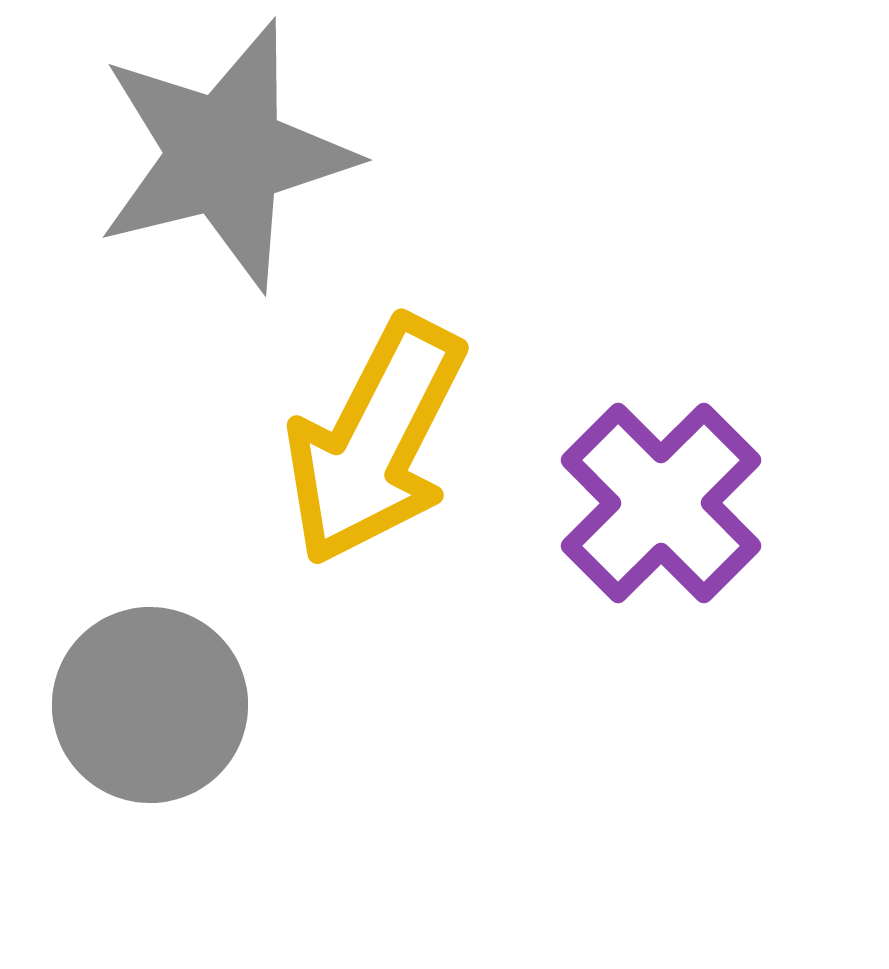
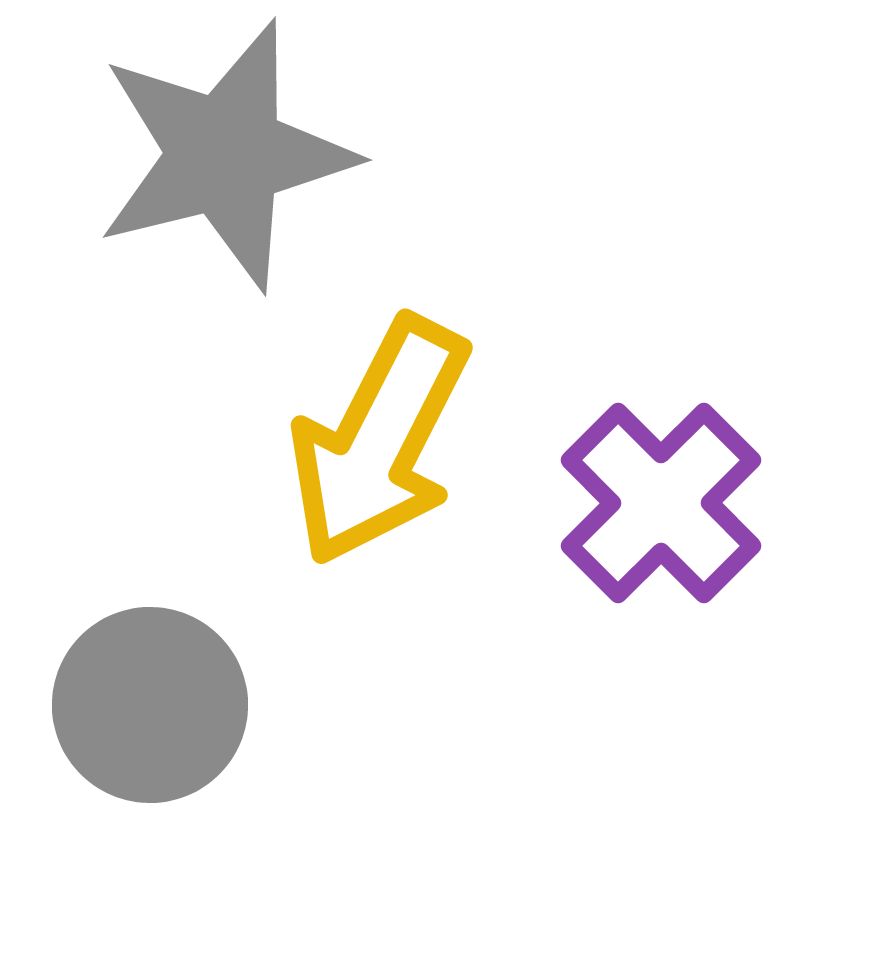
yellow arrow: moved 4 px right
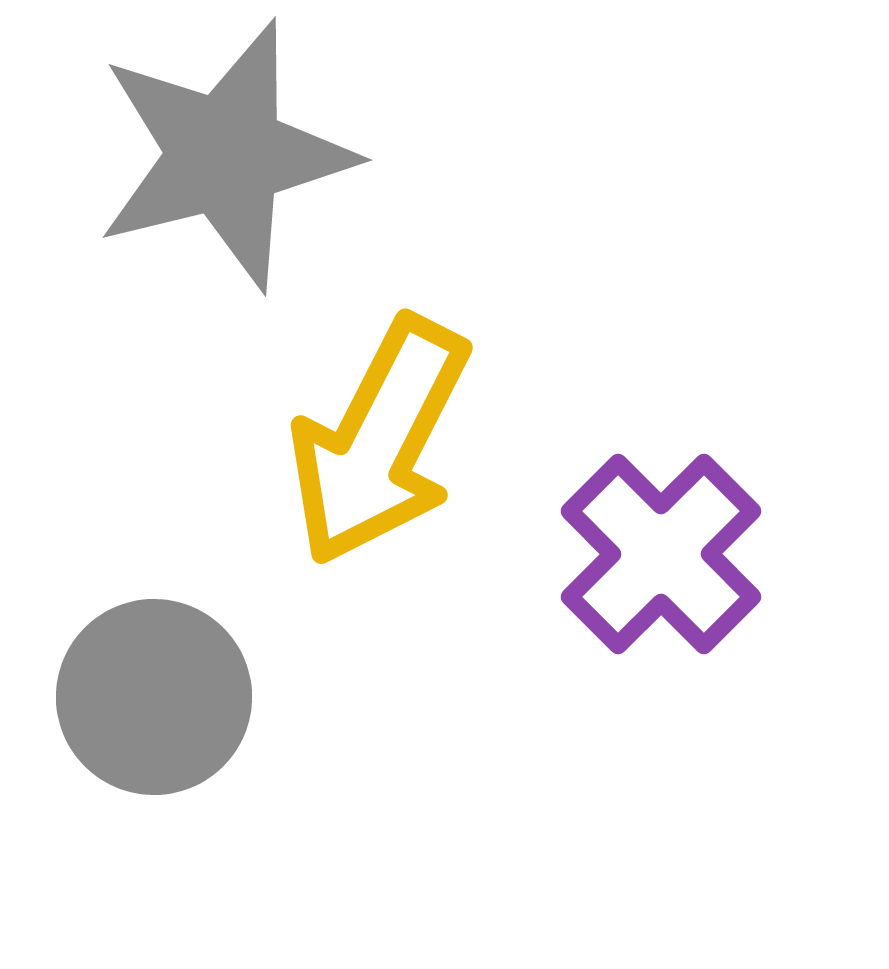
purple cross: moved 51 px down
gray circle: moved 4 px right, 8 px up
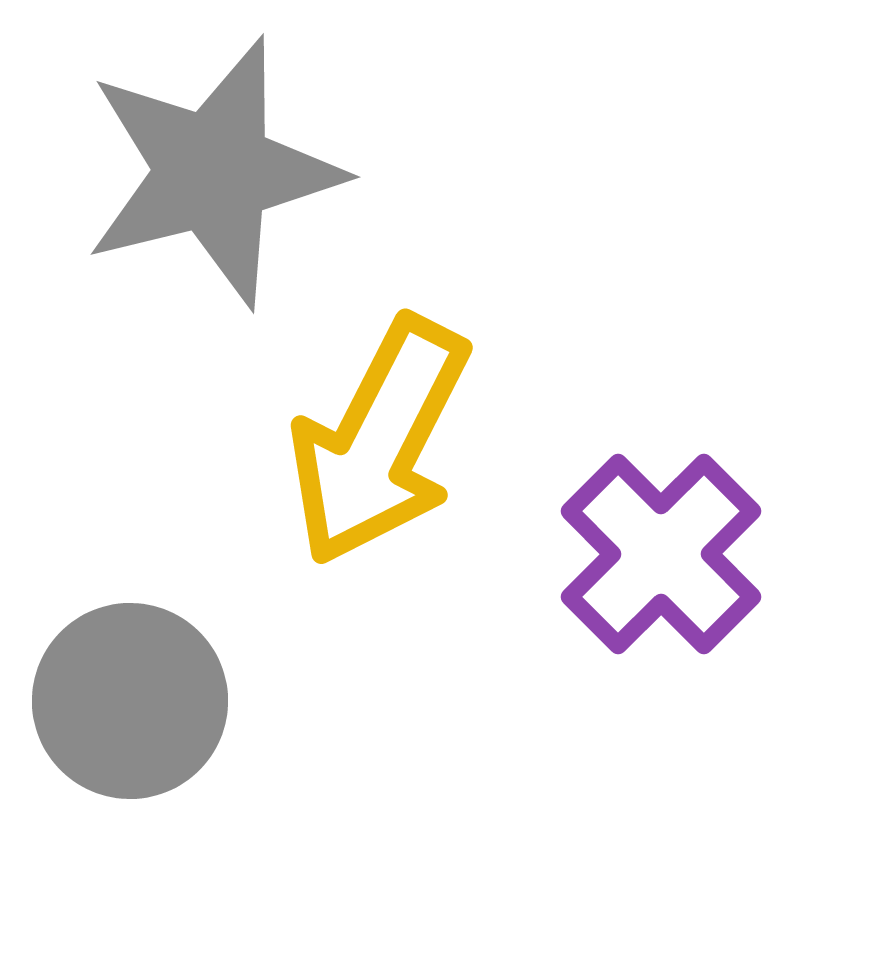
gray star: moved 12 px left, 17 px down
gray circle: moved 24 px left, 4 px down
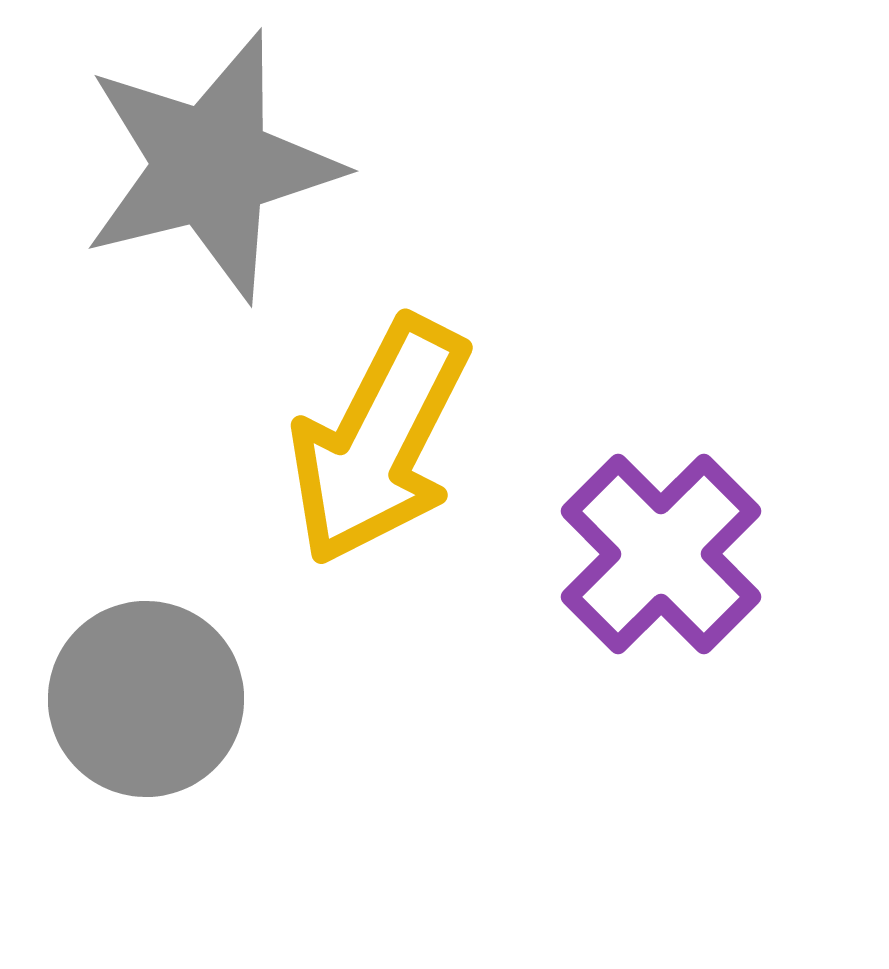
gray star: moved 2 px left, 6 px up
gray circle: moved 16 px right, 2 px up
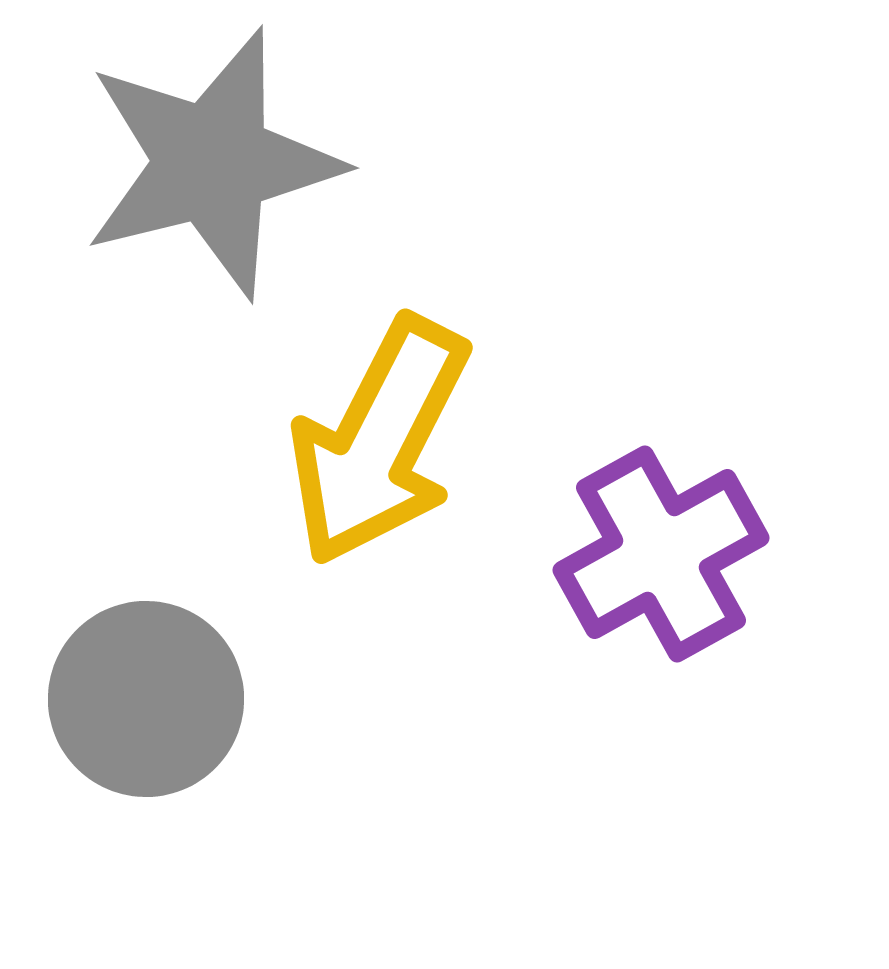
gray star: moved 1 px right, 3 px up
purple cross: rotated 16 degrees clockwise
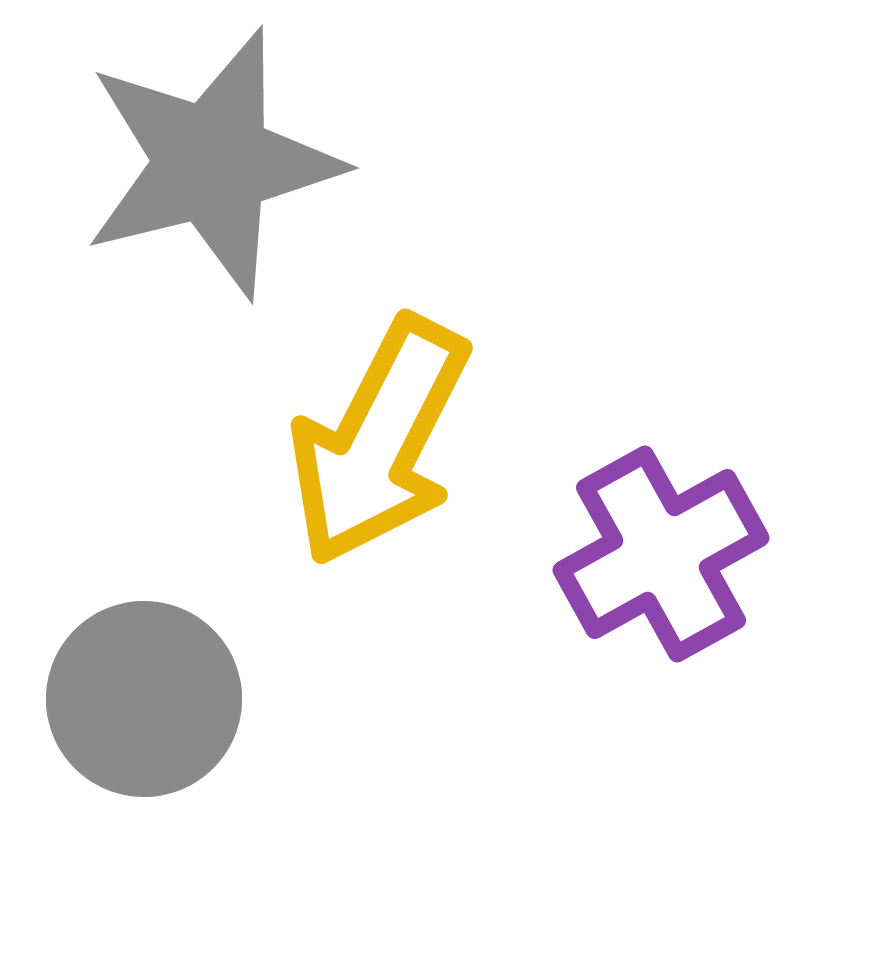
gray circle: moved 2 px left
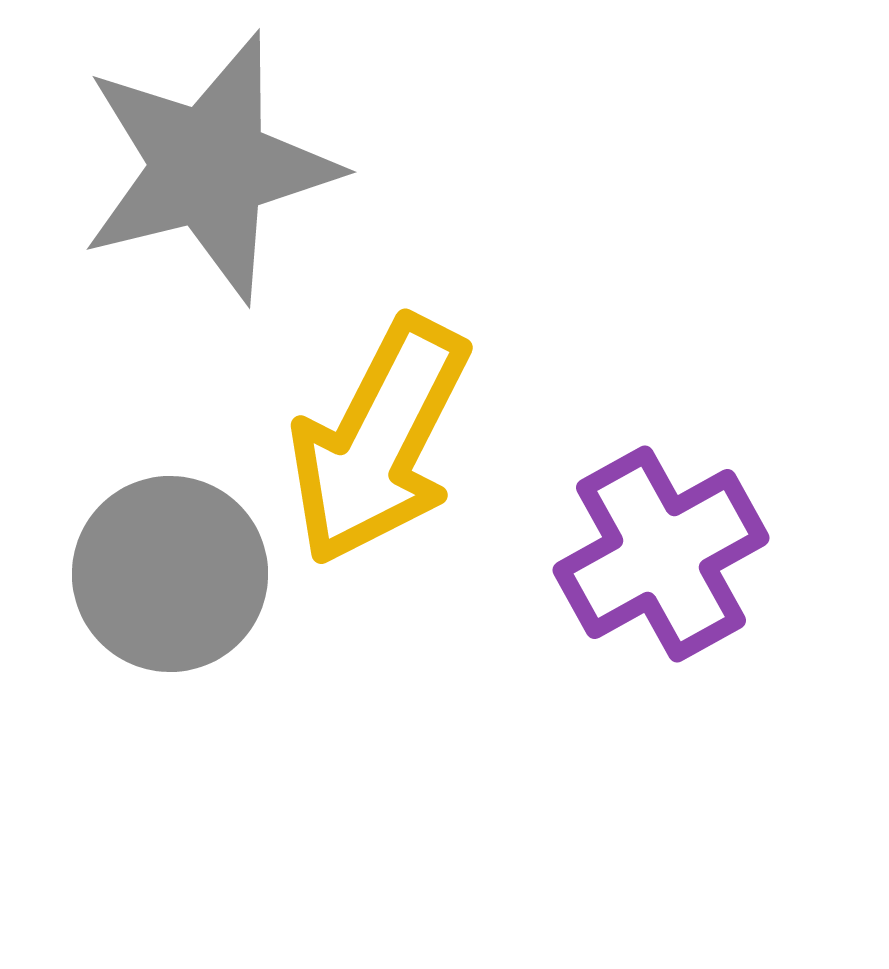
gray star: moved 3 px left, 4 px down
gray circle: moved 26 px right, 125 px up
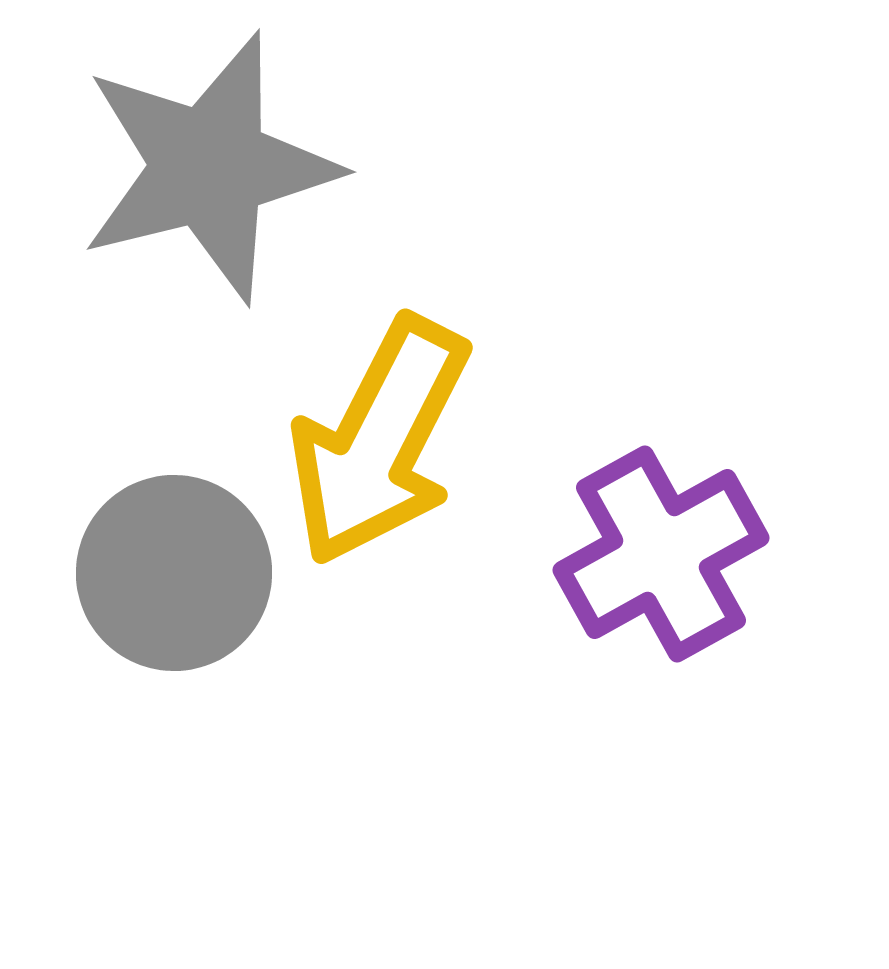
gray circle: moved 4 px right, 1 px up
